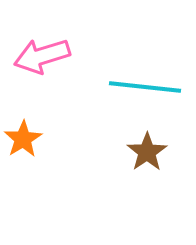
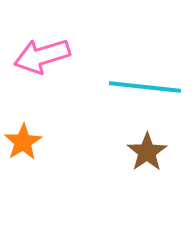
orange star: moved 3 px down
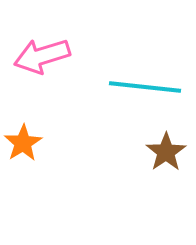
orange star: moved 1 px down
brown star: moved 19 px right
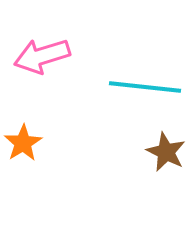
brown star: rotated 12 degrees counterclockwise
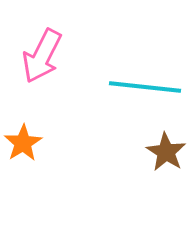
pink arrow: rotated 46 degrees counterclockwise
brown star: rotated 6 degrees clockwise
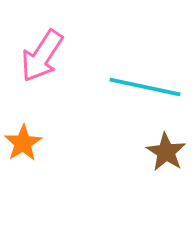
pink arrow: rotated 6 degrees clockwise
cyan line: rotated 6 degrees clockwise
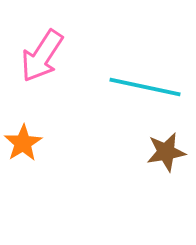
brown star: rotated 30 degrees clockwise
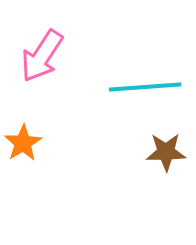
cyan line: rotated 16 degrees counterclockwise
brown star: rotated 9 degrees clockwise
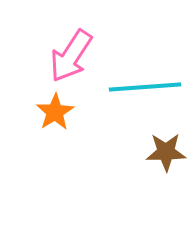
pink arrow: moved 29 px right
orange star: moved 32 px right, 31 px up
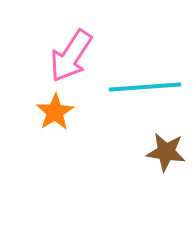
brown star: rotated 9 degrees clockwise
